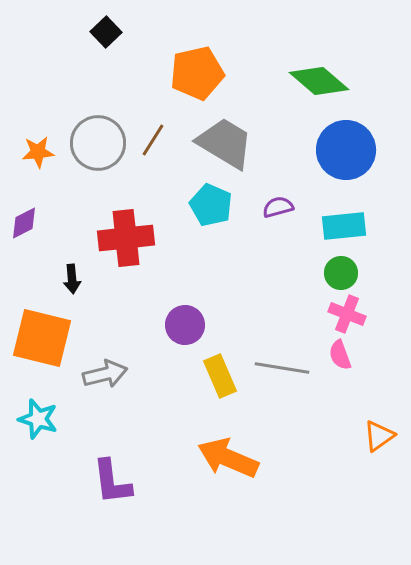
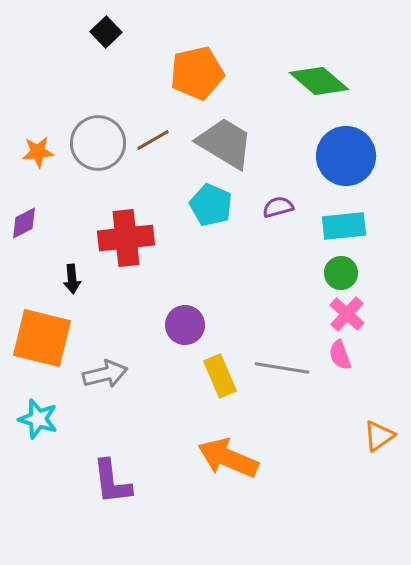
brown line: rotated 28 degrees clockwise
blue circle: moved 6 px down
pink cross: rotated 21 degrees clockwise
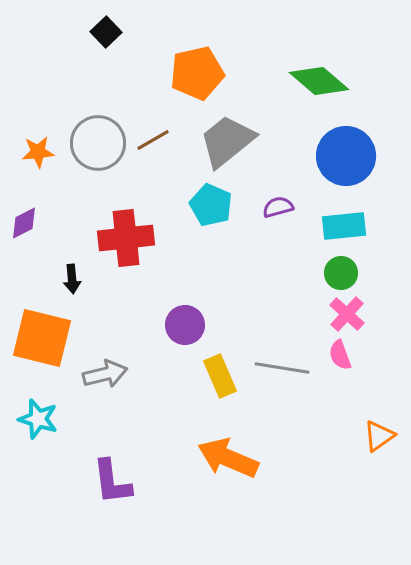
gray trapezoid: moved 2 px right, 2 px up; rotated 70 degrees counterclockwise
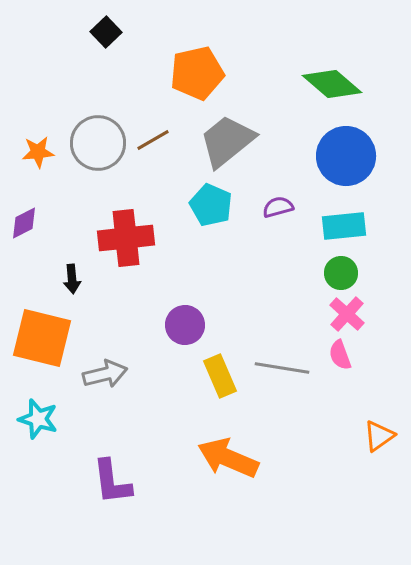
green diamond: moved 13 px right, 3 px down
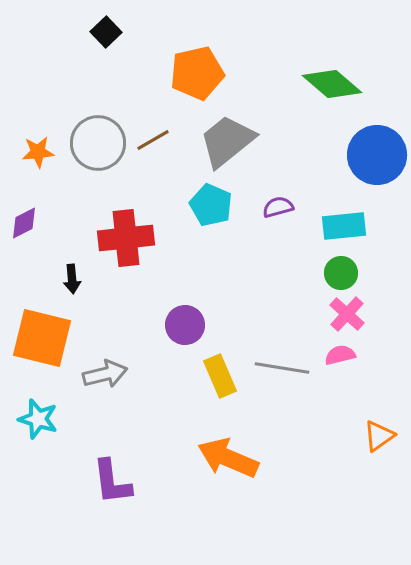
blue circle: moved 31 px right, 1 px up
pink semicircle: rotated 96 degrees clockwise
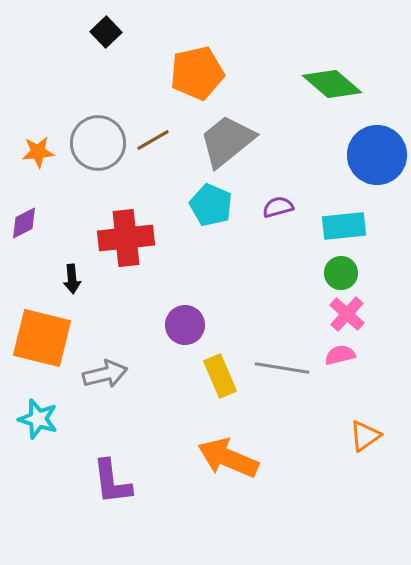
orange triangle: moved 14 px left
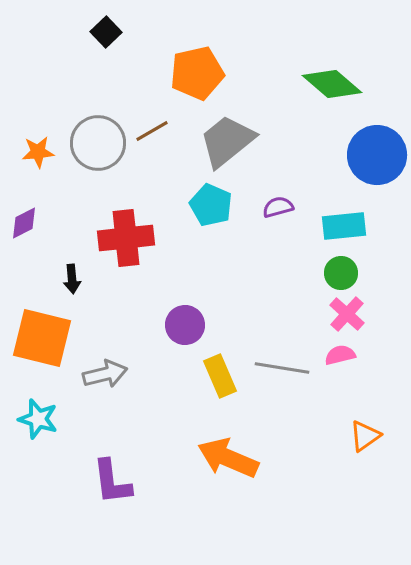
brown line: moved 1 px left, 9 px up
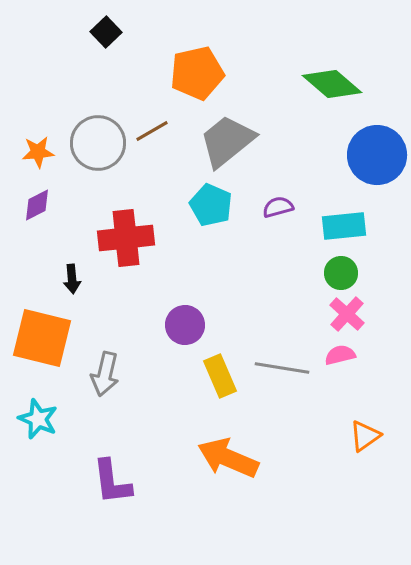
purple diamond: moved 13 px right, 18 px up
gray arrow: rotated 117 degrees clockwise
cyan star: rotated 6 degrees clockwise
